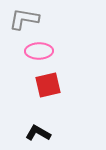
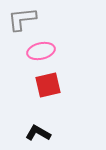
gray L-shape: moved 2 px left; rotated 16 degrees counterclockwise
pink ellipse: moved 2 px right; rotated 12 degrees counterclockwise
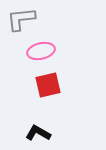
gray L-shape: moved 1 px left
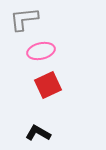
gray L-shape: moved 3 px right
red square: rotated 12 degrees counterclockwise
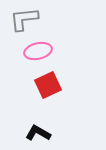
pink ellipse: moved 3 px left
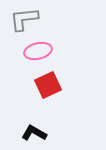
black L-shape: moved 4 px left
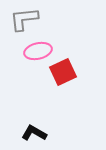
red square: moved 15 px right, 13 px up
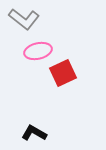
gray L-shape: rotated 136 degrees counterclockwise
red square: moved 1 px down
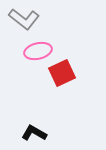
red square: moved 1 px left
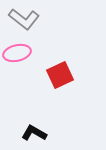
pink ellipse: moved 21 px left, 2 px down
red square: moved 2 px left, 2 px down
